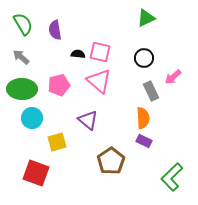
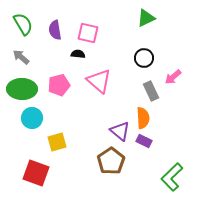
pink square: moved 12 px left, 19 px up
purple triangle: moved 32 px right, 11 px down
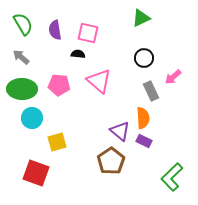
green triangle: moved 5 px left
pink pentagon: rotated 20 degrees clockwise
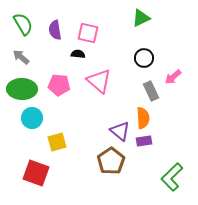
purple rectangle: rotated 35 degrees counterclockwise
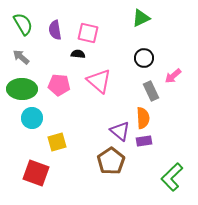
pink arrow: moved 1 px up
